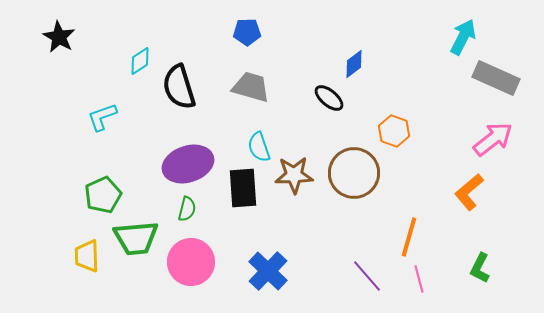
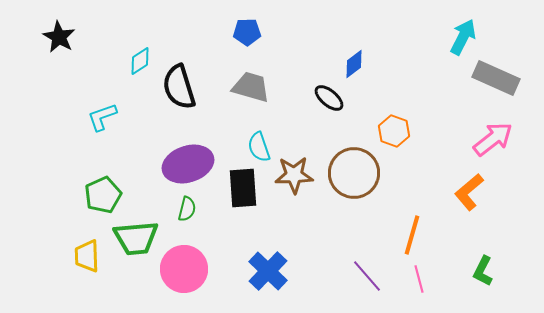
orange line: moved 3 px right, 2 px up
pink circle: moved 7 px left, 7 px down
green L-shape: moved 3 px right, 3 px down
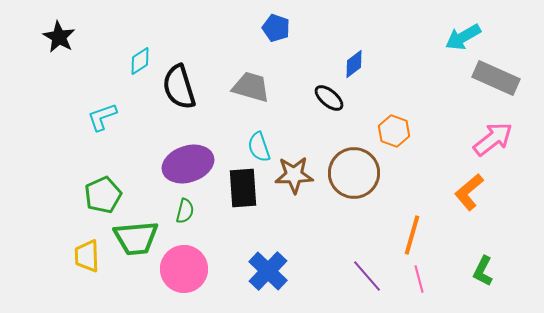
blue pentagon: moved 29 px right, 4 px up; rotated 20 degrees clockwise
cyan arrow: rotated 147 degrees counterclockwise
green semicircle: moved 2 px left, 2 px down
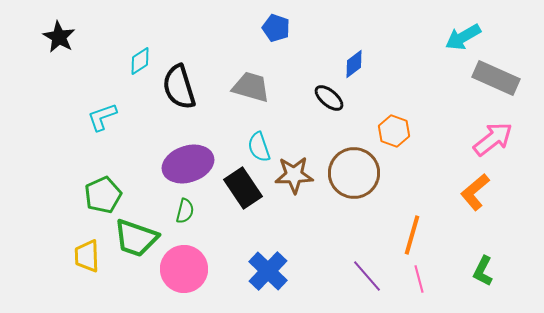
black rectangle: rotated 30 degrees counterclockwise
orange L-shape: moved 6 px right
green trapezoid: rotated 24 degrees clockwise
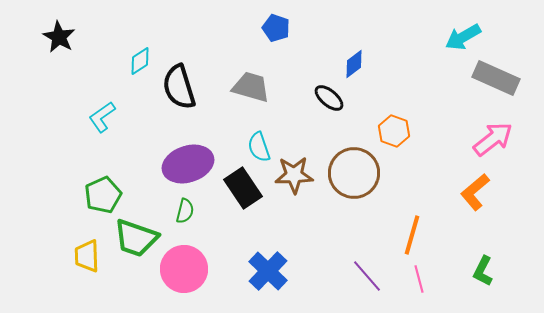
cyan L-shape: rotated 16 degrees counterclockwise
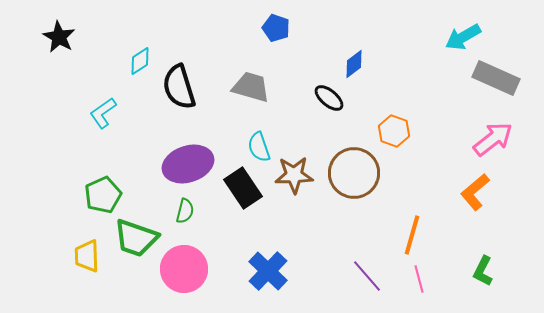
cyan L-shape: moved 1 px right, 4 px up
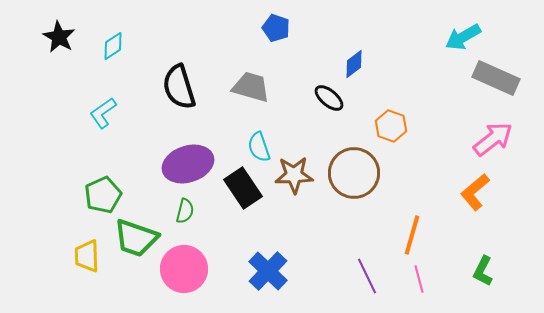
cyan diamond: moved 27 px left, 15 px up
orange hexagon: moved 3 px left, 5 px up
purple line: rotated 15 degrees clockwise
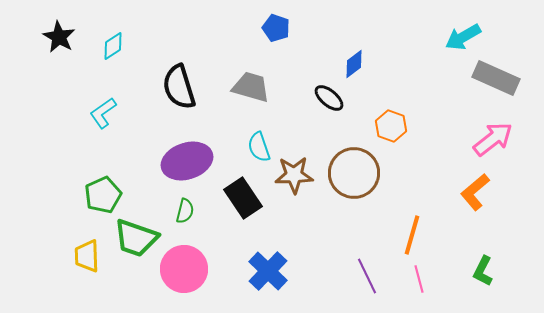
purple ellipse: moved 1 px left, 3 px up
black rectangle: moved 10 px down
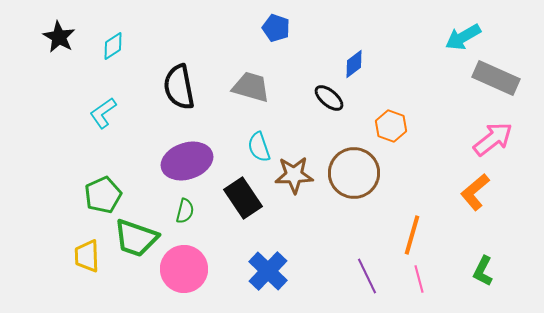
black semicircle: rotated 6 degrees clockwise
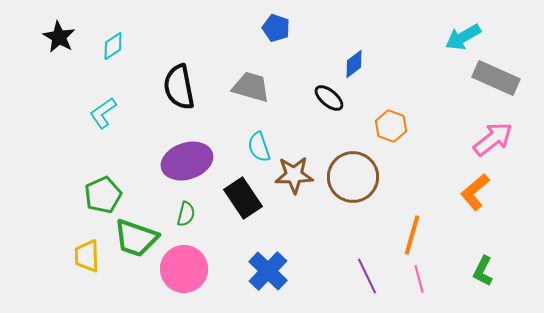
brown circle: moved 1 px left, 4 px down
green semicircle: moved 1 px right, 3 px down
